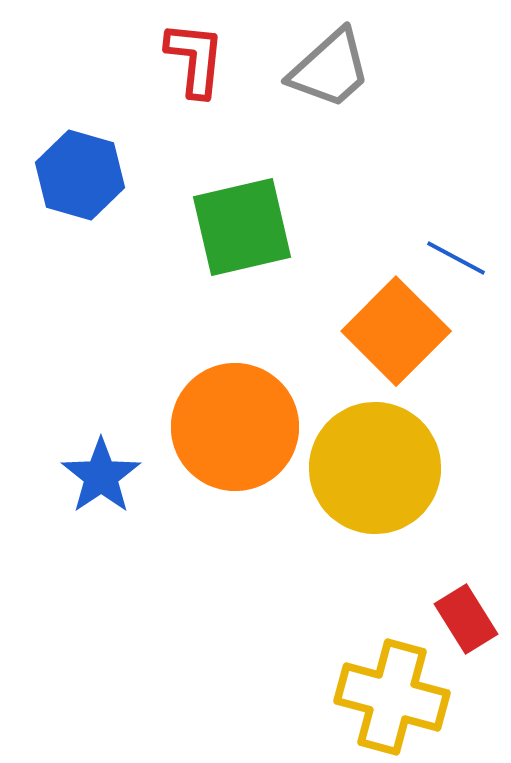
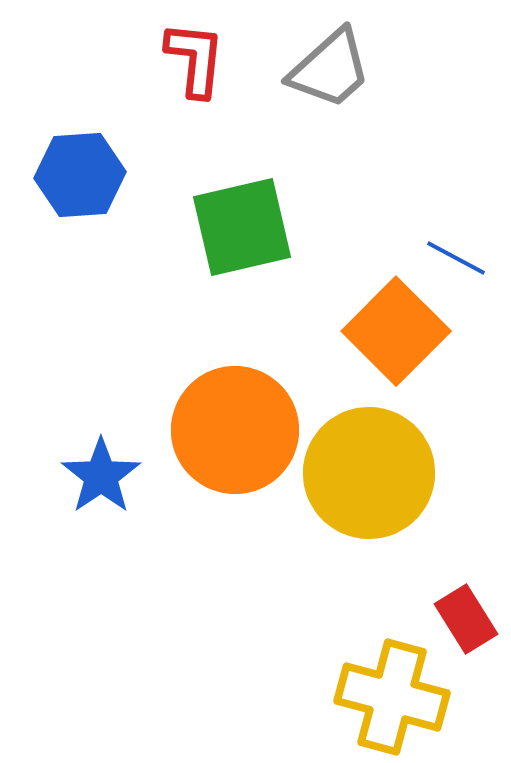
blue hexagon: rotated 20 degrees counterclockwise
orange circle: moved 3 px down
yellow circle: moved 6 px left, 5 px down
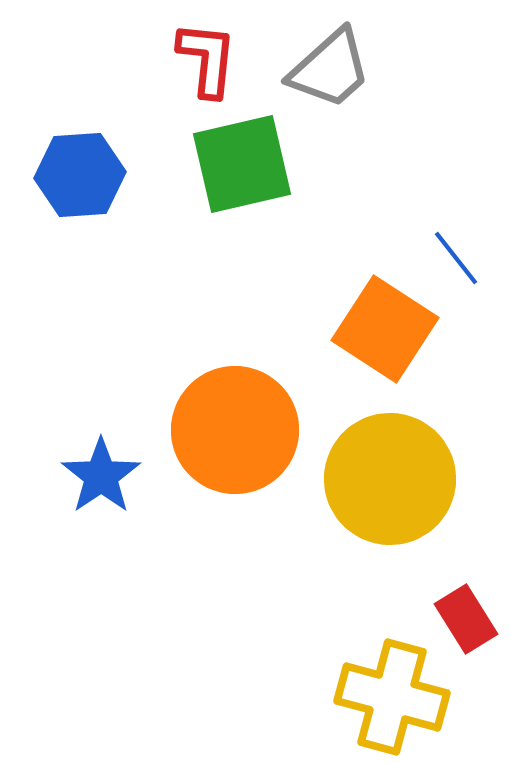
red L-shape: moved 12 px right
green square: moved 63 px up
blue line: rotated 24 degrees clockwise
orange square: moved 11 px left, 2 px up; rotated 12 degrees counterclockwise
yellow circle: moved 21 px right, 6 px down
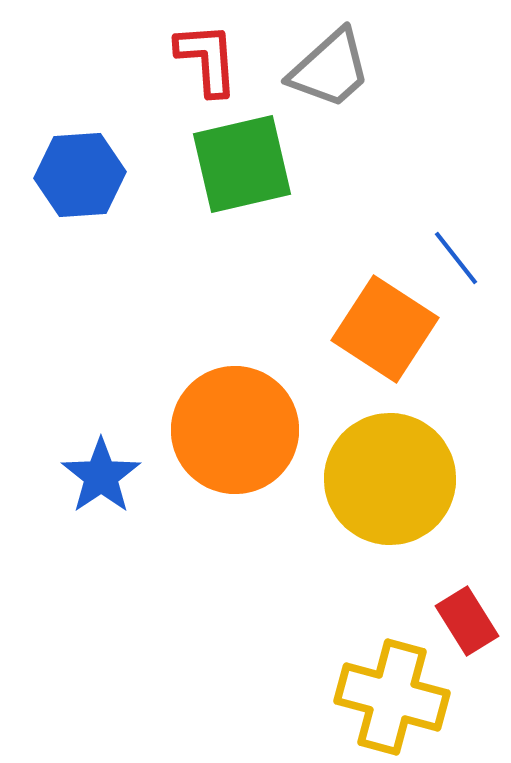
red L-shape: rotated 10 degrees counterclockwise
red rectangle: moved 1 px right, 2 px down
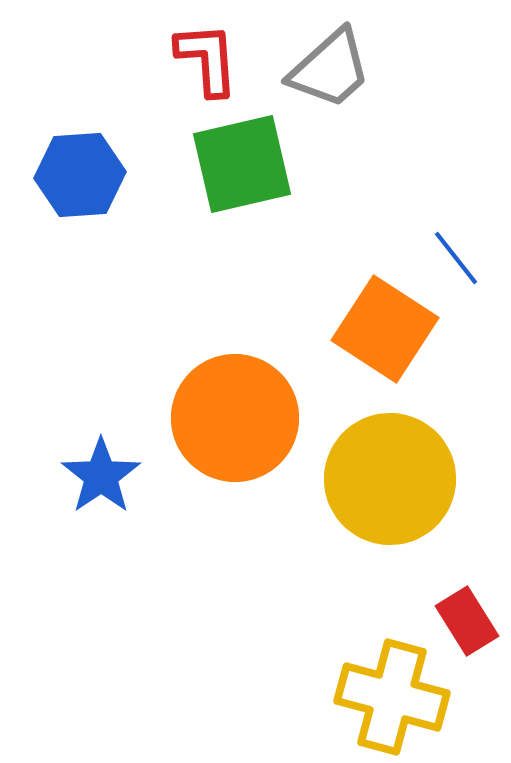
orange circle: moved 12 px up
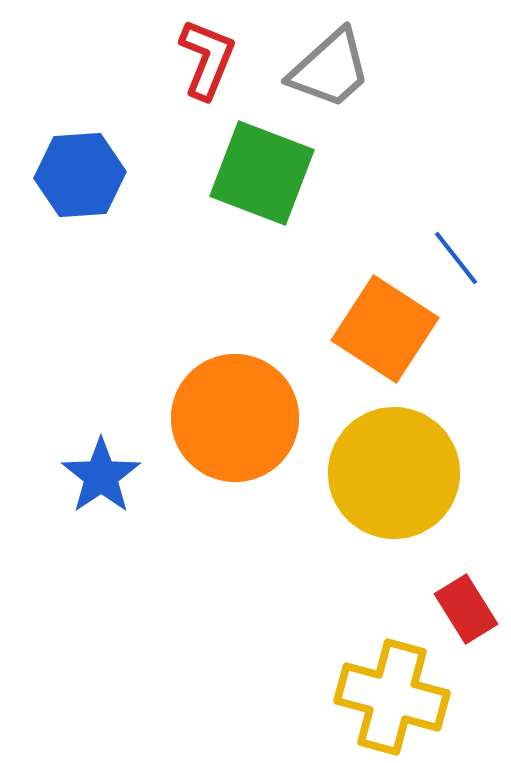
red L-shape: rotated 26 degrees clockwise
green square: moved 20 px right, 9 px down; rotated 34 degrees clockwise
yellow circle: moved 4 px right, 6 px up
red rectangle: moved 1 px left, 12 px up
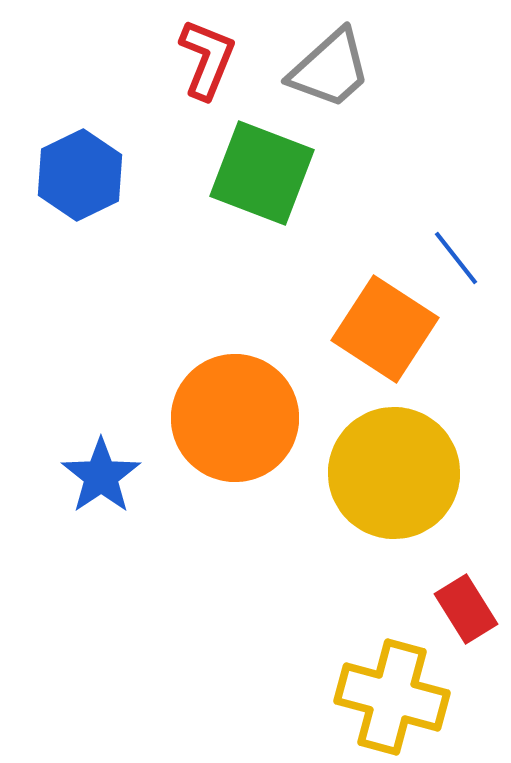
blue hexagon: rotated 22 degrees counterclockwise
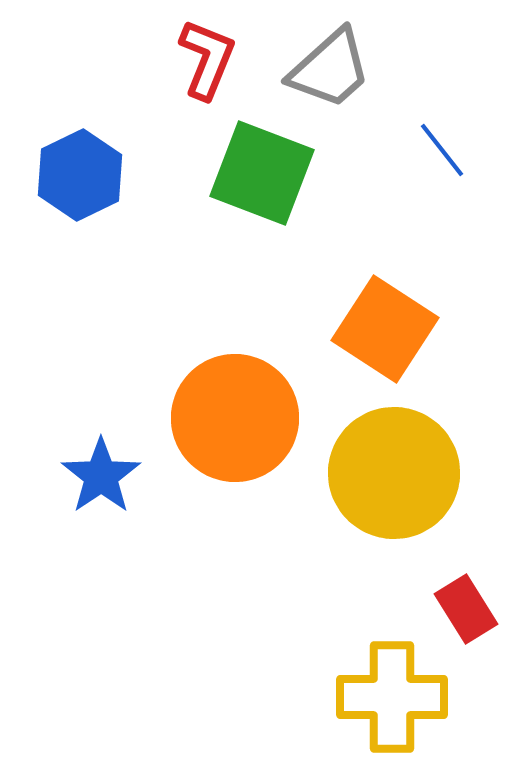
blue line: moved 14 px left, 108 px up
yellow cross: rotated 15 degrees counterclockwise
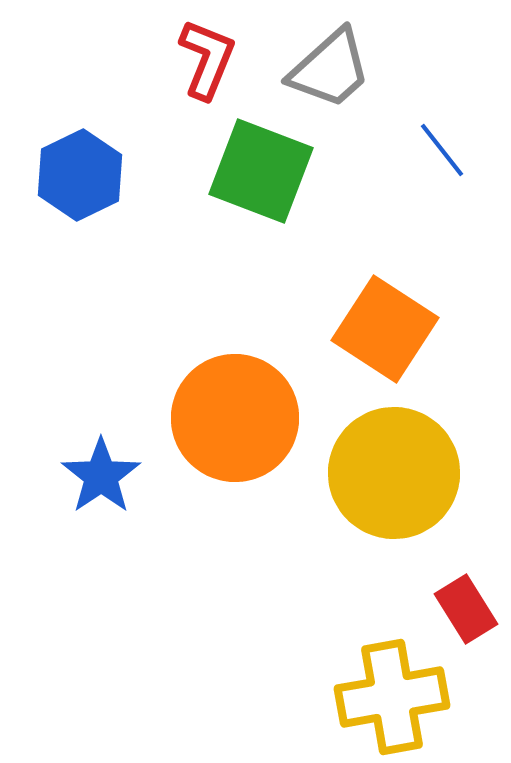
green square: moved 1 px left, 2 px up
yellow cross: rotated 10 degrees counterclockwise
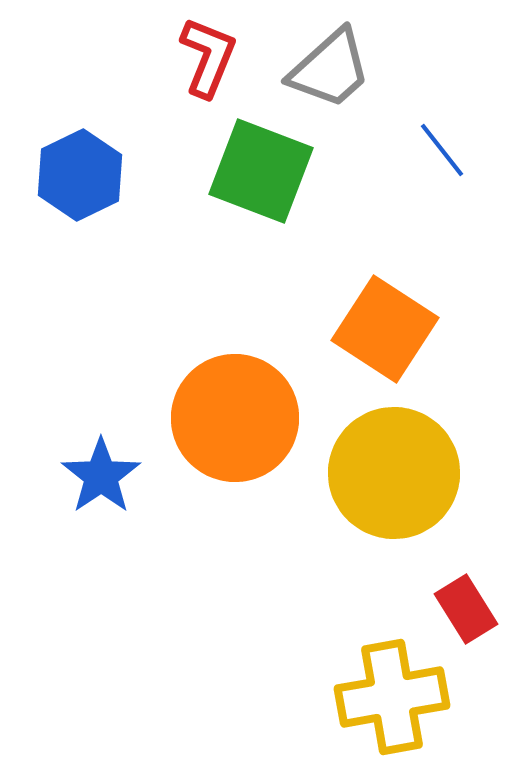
red L-shape: moved 1 px right, 2 px up
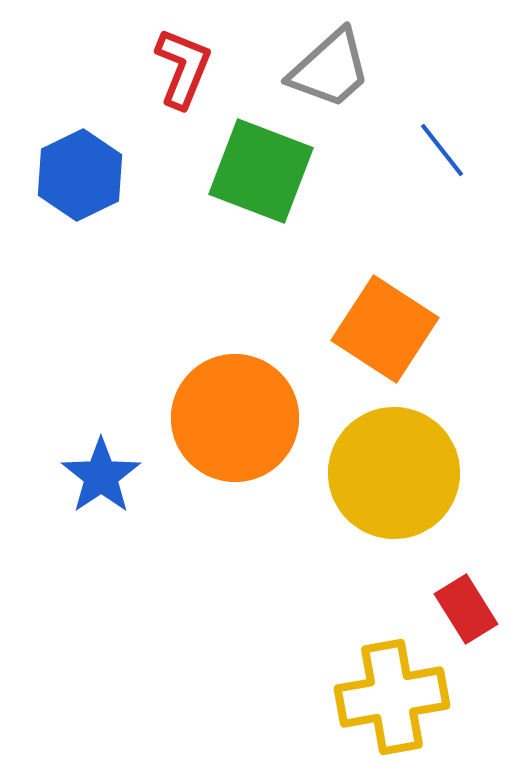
red L-shape: moved 25 px left, 11 px down
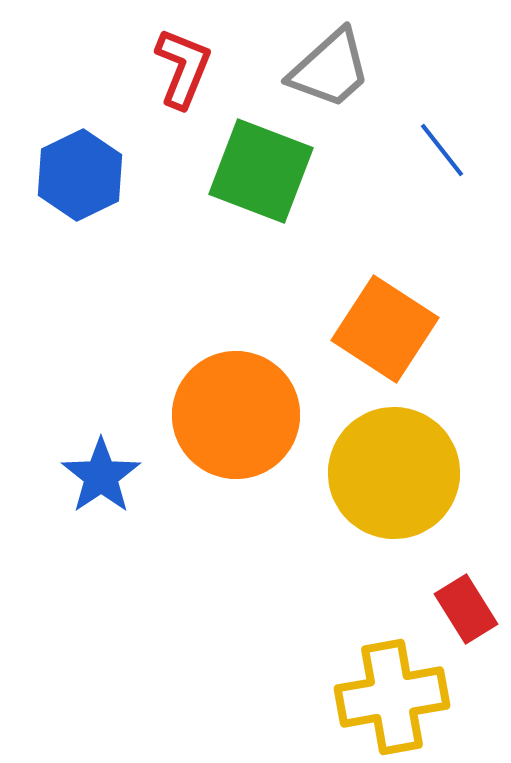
orange circle: moved 1 px right, 3 px up
